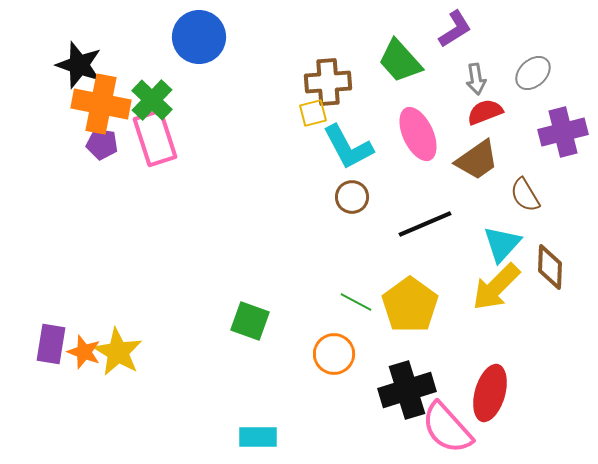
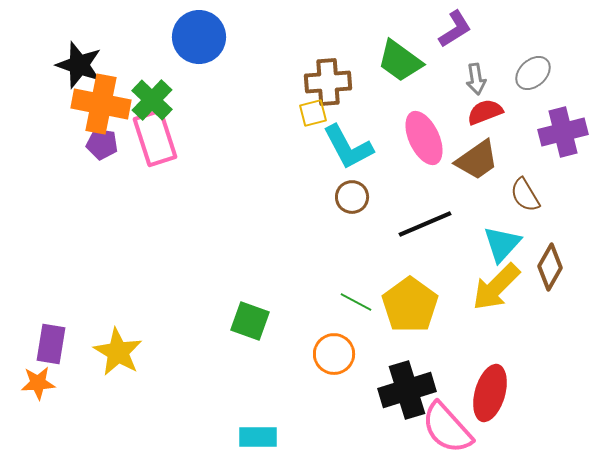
green trapezoid: rotated 12 degrees counterclockwise
pink ellipse: moved 6 px right, 4 px down
brown diamond: rotated 27 degrees clockwise
orange star: moved 46 px left, 31 px down; rotated 24 degrees counterclockwise
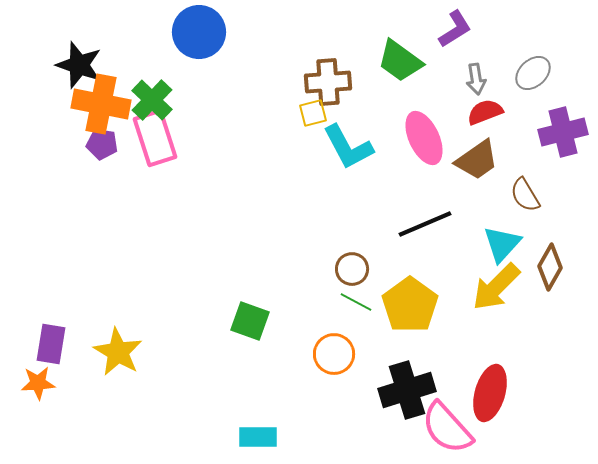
blue circle: moved 5 px up
brown circle: moved 72 px down
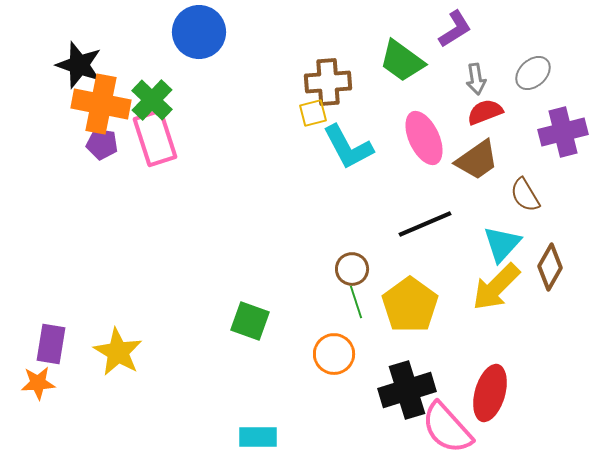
green trapezoid: moved 2 px right
green line: rotated 44 degrees clockwise
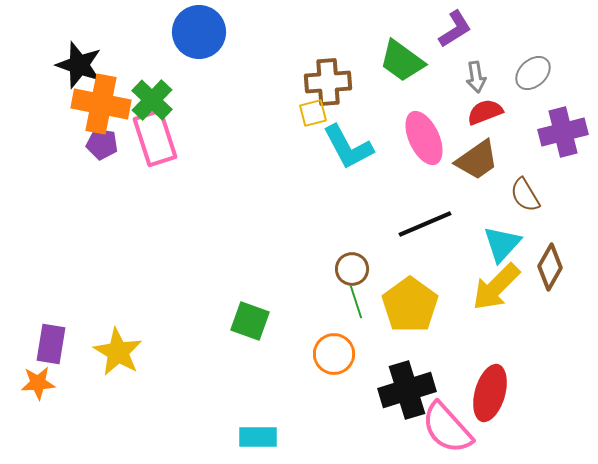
gray arrow: moved 2 px up
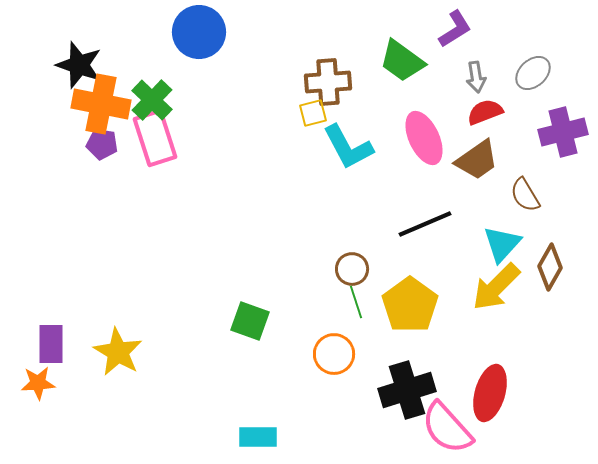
purple rectangle: rotated 9 degrees counterclockwise
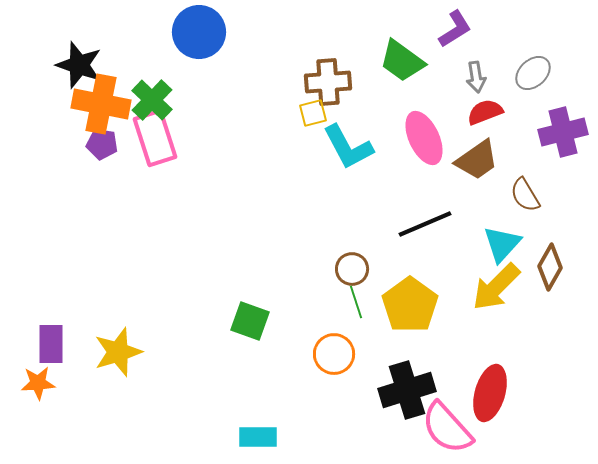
yellow star: rotated 24 degrees clockwise
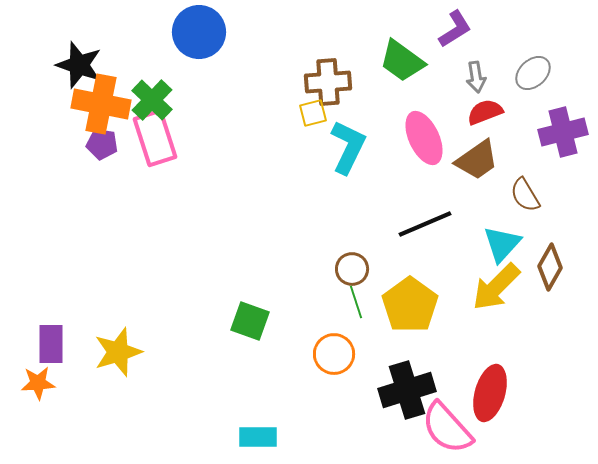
cyan L-shape: rotated 126 degrees counterclockwise
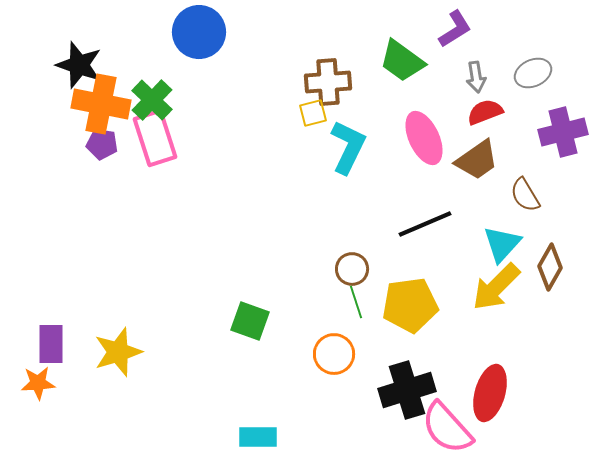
gray ellipse: rotated 18 degrees clockwise
yellow pentagon: rotated 28 degrees clockwise
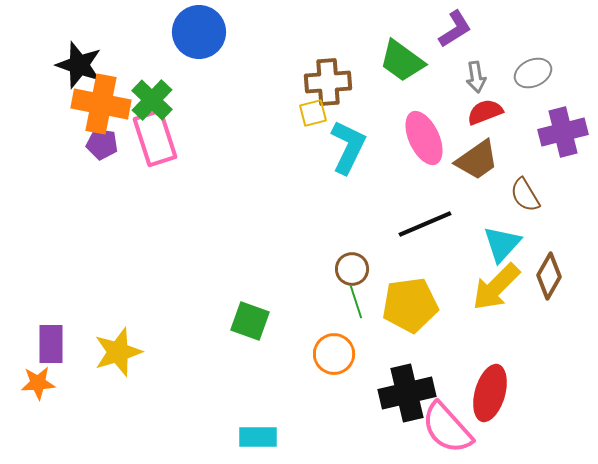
brown diamond: moved 1 px left, 9 px down
black cross: moved 3 px down; rotated 4 degrees clockwise
